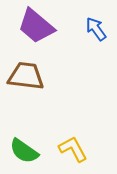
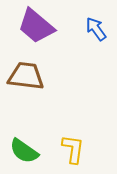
yellow L-shape: rotated 36 degrees clockwise
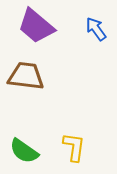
yellow L-shape: moved 1 px right, 2 px up
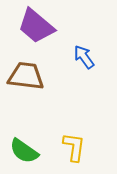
blue arrow: moved 12 px left, 28 px down
